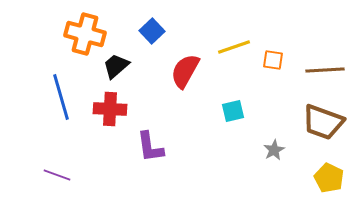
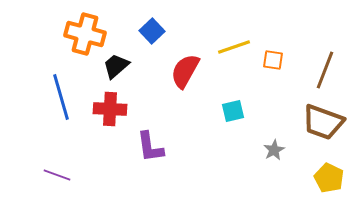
brown line: rotated 66 degrees counterclockwise
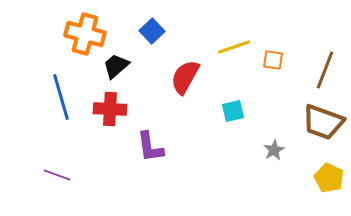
red semicircle: moved 6 px down
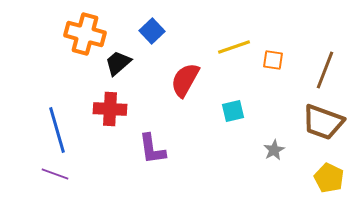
black trapezoid: moved 2 px right, 3 px up
red semicircle: moved 3 px down
blue line: moved 4 px left, 33 px down
purple L-shape: moved 2 px right, 2 px down
purple line: moved 2 px left, 1 px up
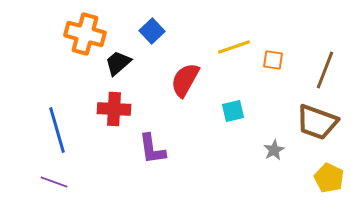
red cross: moved 4 px right
brown trapezoid: moved 6 px left
purple line: moved 1 px left, 8 px down
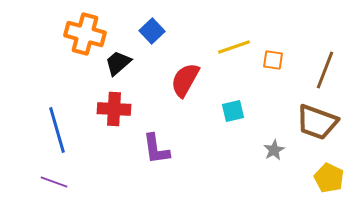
purple L-shape: moved 4 px right
